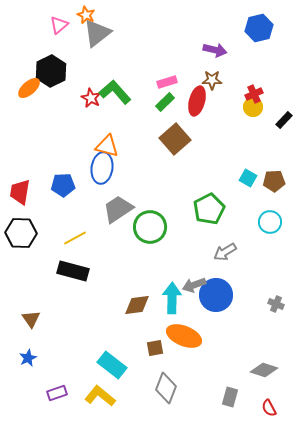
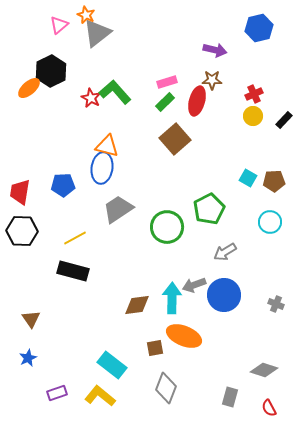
yellow circle at (253, 107): moved 9 px down
green circle at (150, 227): moved 17 px right
black hexagon at (21, 233): moved 1 px right, 2 px up
blue circle at (216, 295): moved 8 px right
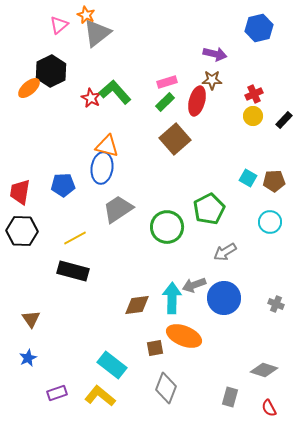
purple arrow at (215, 50): moved 4 px down
blue circle at (224, 295): moved 3 px down
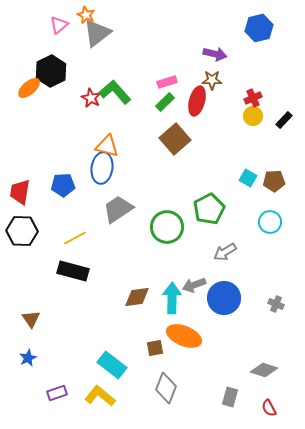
red cross at (254, 94): moved 1 px left, 4 px down
brown diamond at (137, 305): moved 8 px up
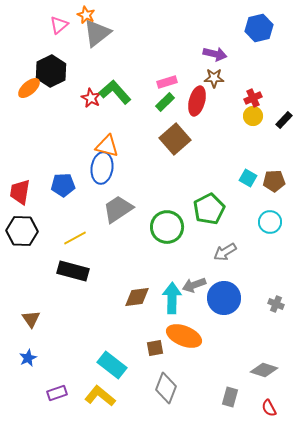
brown star at (212, 80): moved 2 px right, 2 px up
